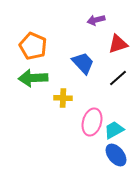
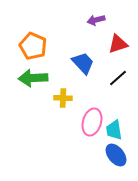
cyan trapezoid: rotated 70 degrees counterclockwise
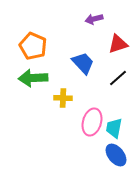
purple arrow: moved 2 px left, 1 px up
cyan trapezoid: moved 2 px up; rotated 20 degrees clockwise
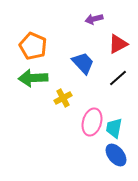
red triangle: rotated 10 degrees counterclockwise
yellow cross: rotated 30 degrees counterclockwise
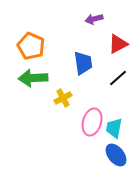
orange pentagon: moved 2 px left
blue trapezoid: rotated 35 degrees clockwise
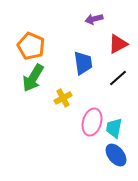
green arrow: rotated 56 degrees counterclockwise
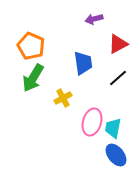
cyan trapezoid: moved 1 px left
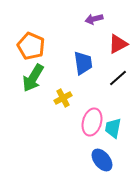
blue ellipse: moved 14 px left, 5 px down
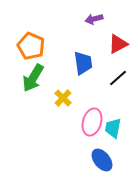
yellow cross: rotated 18 degrees counterclockwise
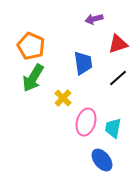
red triangle: rotated 10 degrees clockwise
pink ellipse: moved 6 px left
